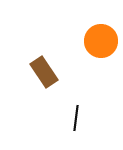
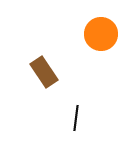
orange circle: moved 7 px up
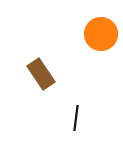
brown rectangle: moved 3 px left, 2 px down
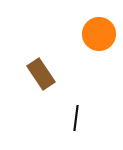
orange circle: moved 2 px left
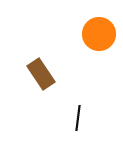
black line: moved 2 px right
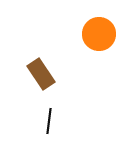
black line: moved 29 px left, 3 px down
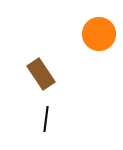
black line: moved 3 px left, 2 px up
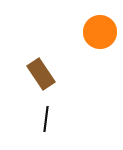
orange circle: moved 1 px right, 2 px up
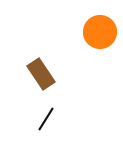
black line: rotated 25 degrees clockwise
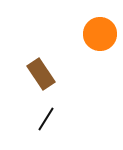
orange circle: moved 2 px down
